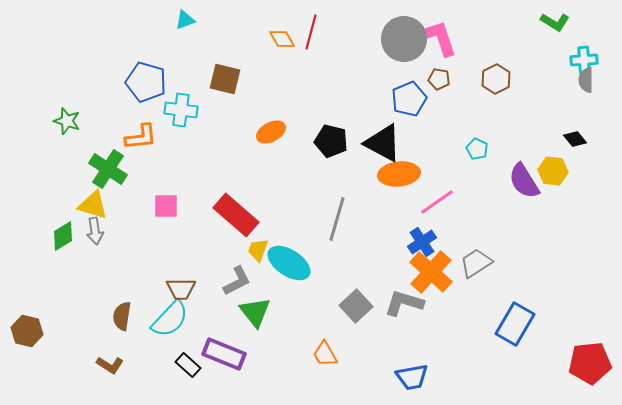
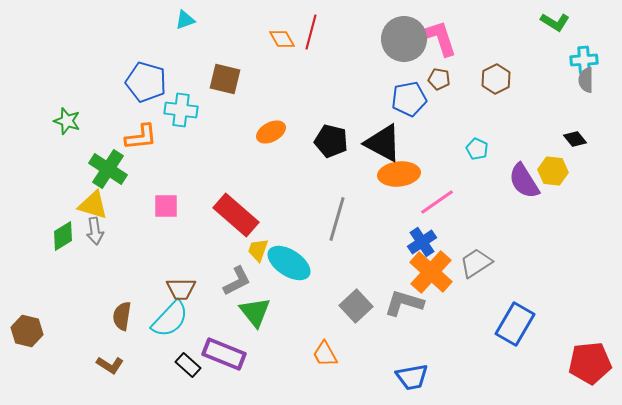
blue pentagon at (409, 99): rotated 12 degrees clockwise
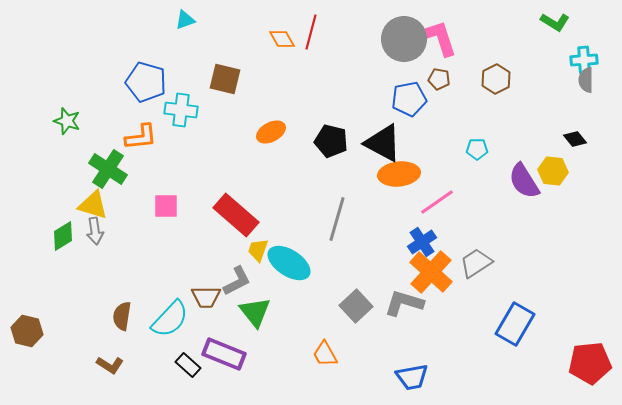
cyan pentagon at (477, 149): rotated 25 degrees counterclockwise
brown trapezoid at (181, 289): moved 25 px right, 8 px down
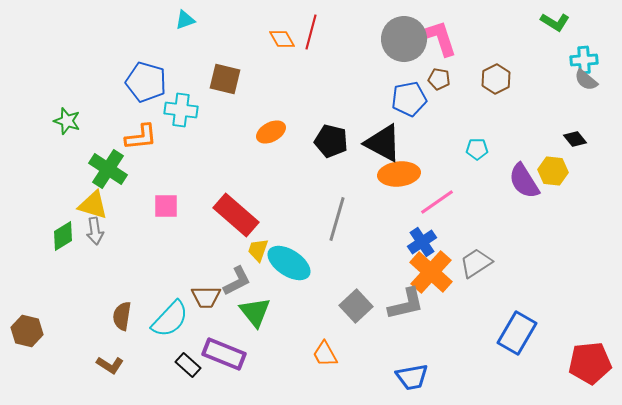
gray semicircle at (586, 80): rotated 50 degrees counterclockwise
gray L-shape at (404, 303): moved 2 px right, 1 px down; rotated 150 degrees clockwise
blue rectangle at (515, 324): moved 2 px right, 9 px down
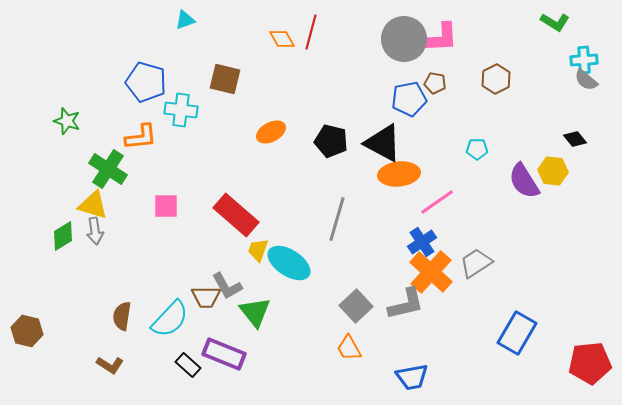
pink L-shape at (439, 38): rotated 105 degrees clockwise
brown pentagon at (439, 79): moved 4 px left, 4 px down
gray L-shape at (237, 281): moved 10 px left, 5 px down; rotated 88 degrees clockwise
orange trapezoid at (325, 354): moved 24 px right, 6 px up
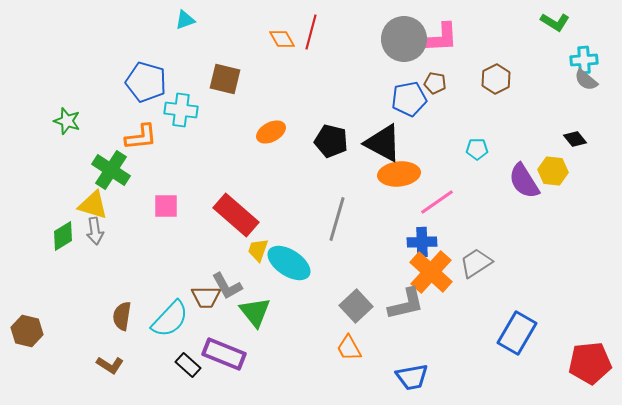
green cross at (108, 169): moved 3 px right, 1 px down
blue cross at (422, 242): rotated 32 degrees clockwise
